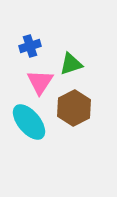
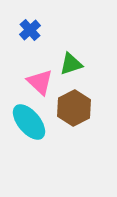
blue cross: moved 16 px up; rotated 25 degrees counterclockwise
pink triangle: rotated 20 degrees counterclockwise
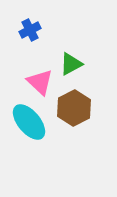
blue cross: rotated 15 degrees clockwise
green triangle: rotated 10 degrees counterclockwise
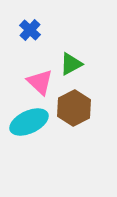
blue cross: rotated 20 degrees counterclockwise
cyan ellipse: rotated 75 degrees counterclockwise
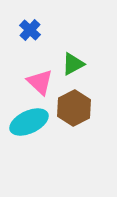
green triangle: moved 2 px right
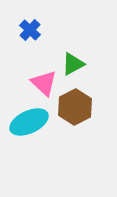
pink triangle: moved 4 px right, 1 px down
brown hexagon: moved 1 px right, 1 px up
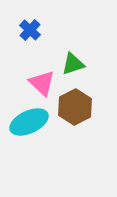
green triangle: rotated 10 degrees clockwise
pink triangle: moved 2 px left
